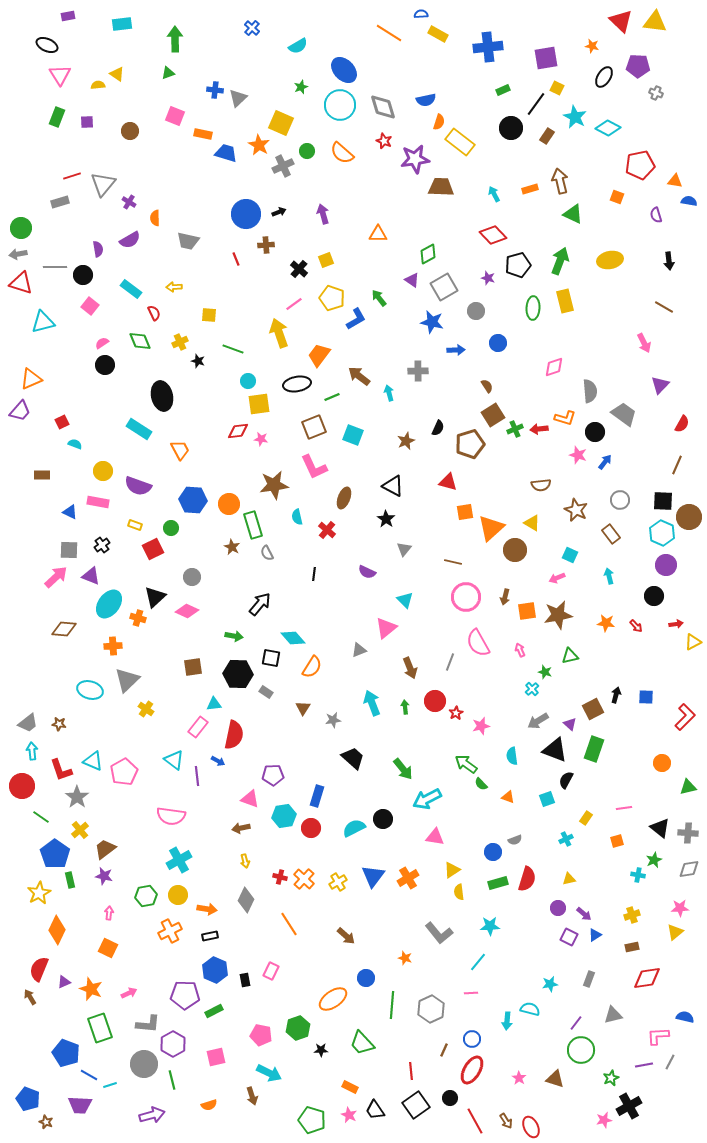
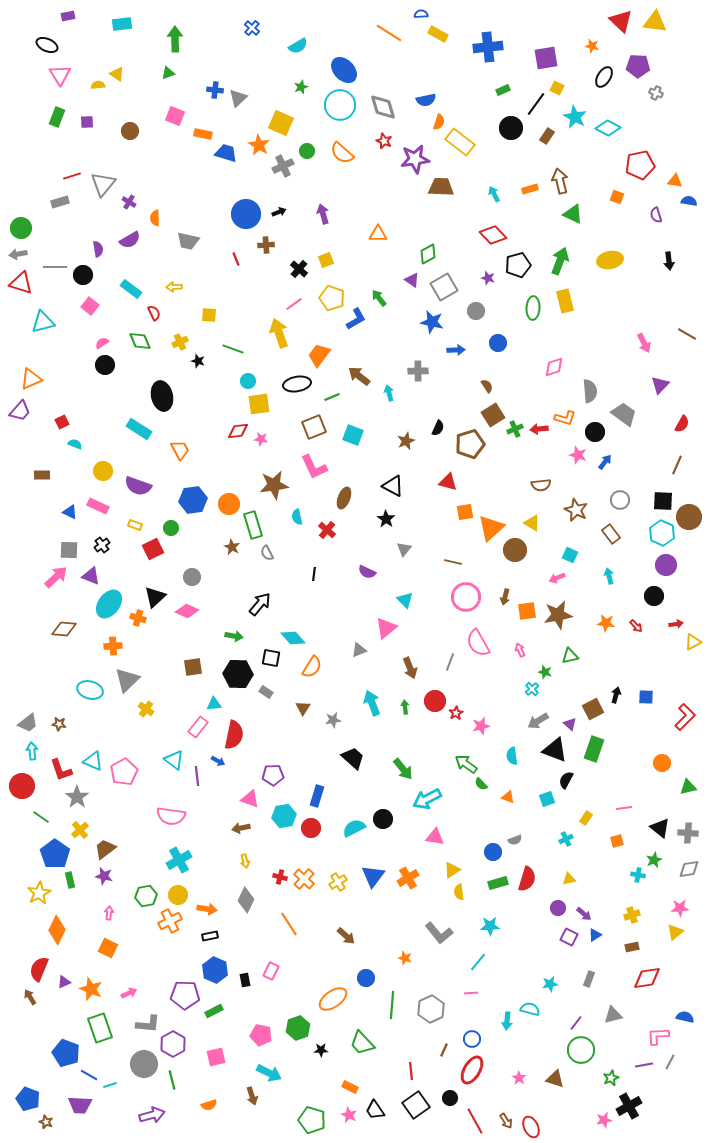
brown line at (664, 307): moved 23 px right, 27 px down
blue hexagon at (193, 500): rotated 12 degrees counterclockwise
pink rectangle at (98, 502): moved 4 px down; rotated 15 degrees clockwise
orange cross at (170, 931): moved 10 px up
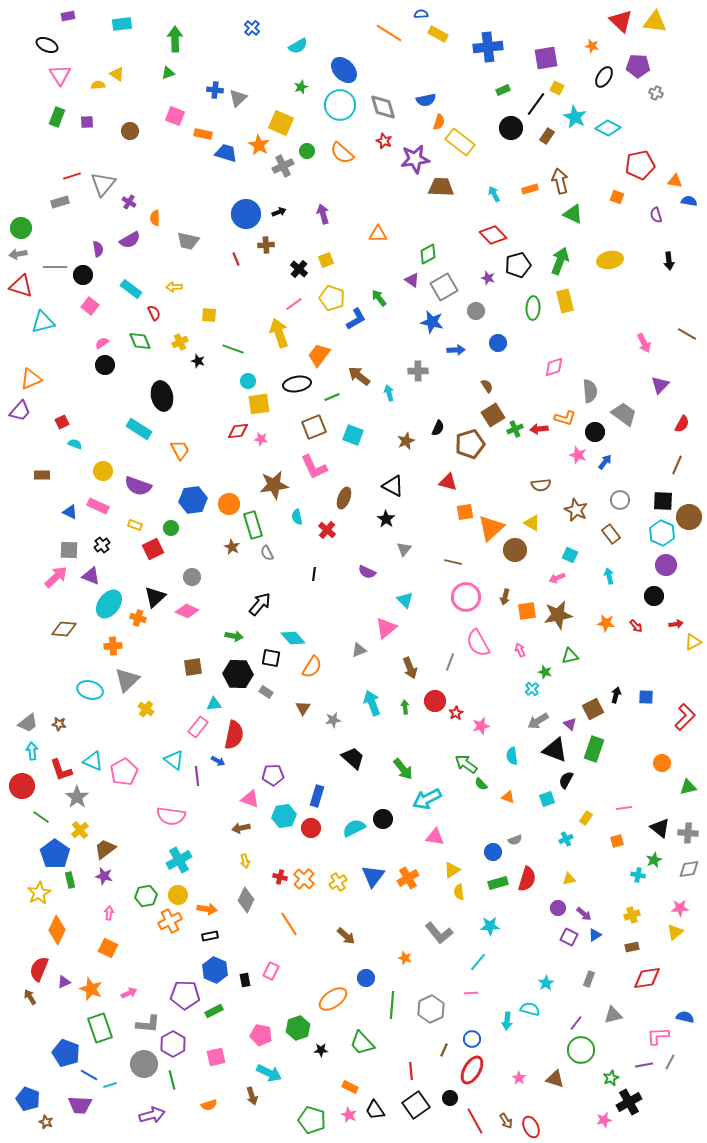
red triangle at (21, 283): moved 3 px down
cyan star at (550, 984): moved 4 px left, 1 px up; rotated 21 degrees counterclockwise
black cross at (629, 1106): moved 4 px up
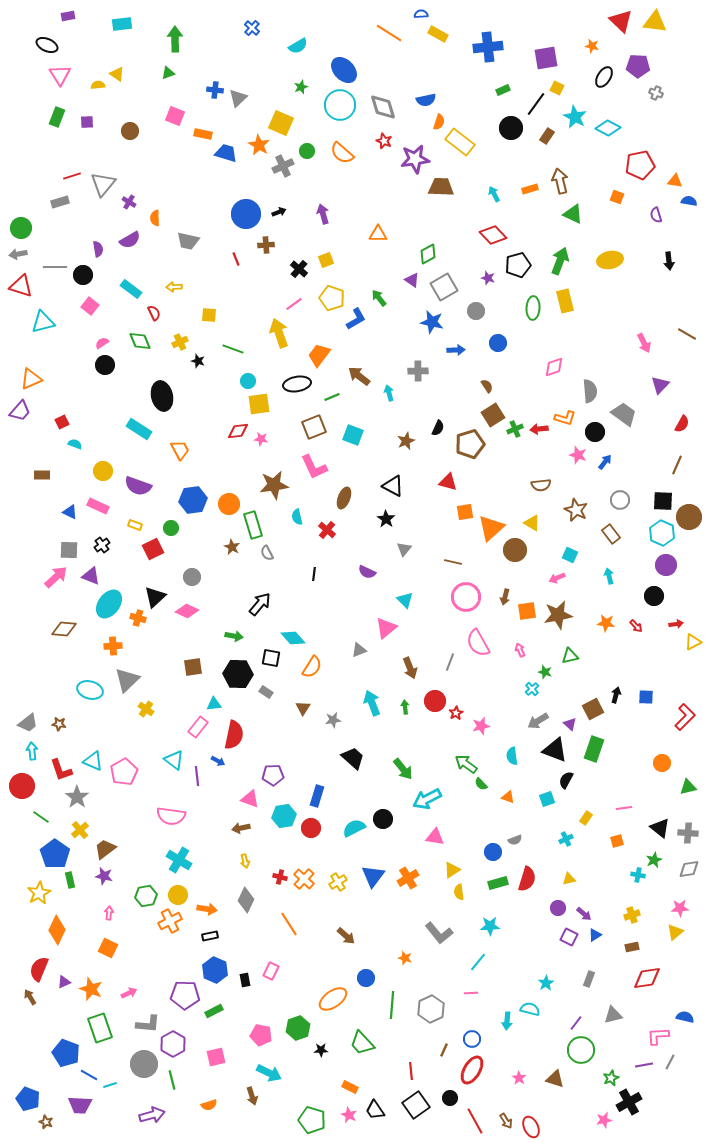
cyan cross at (179, 860): rotated 30 degrees counterclockwise
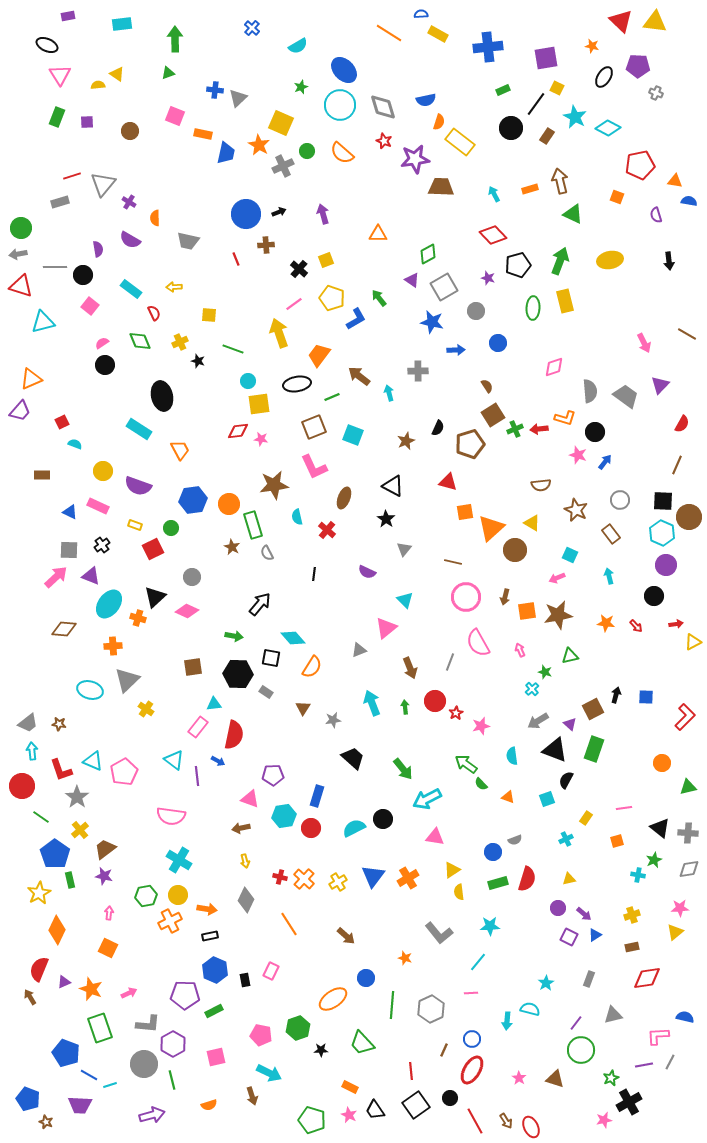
blue trapezoid at (226, 153): rotated 85 degrees clockwise
purple semicircle at (130, 240): rotated 60 degrees clockwise
gray trapezoid at (624, 414): moved 2 px right, 18 px up
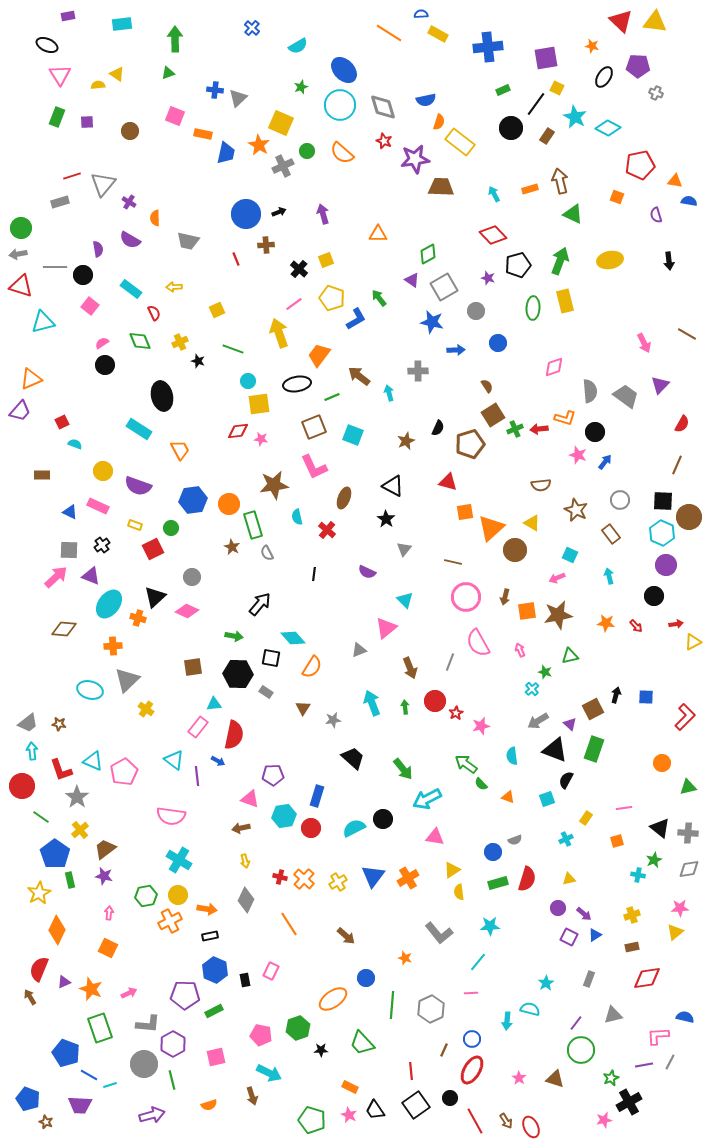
yellow square at (209, 315): moved 8 px right, 5 px up; rotated 28 degrees counterclockwise
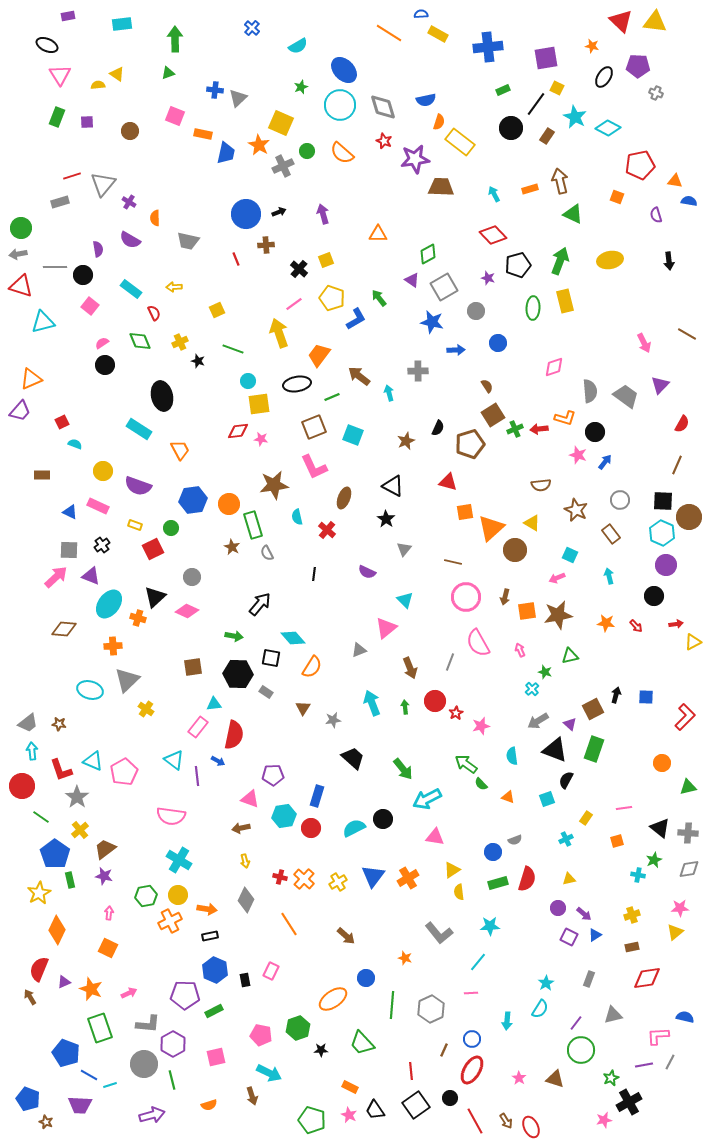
cyan semicircle at (530, 1009): moved 10 px right; rotated 108 degrees clockwise
